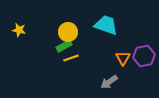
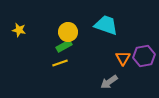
yellow line: moved 11 px left, 5 px down
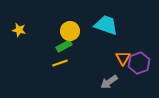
yellow circle: moved 2 px right, 1 px up
purple hexagon: moved 5 px left, 7 px down; rotated 10 degrees counterclockwise
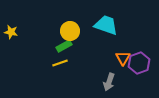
yellow star: moved 8 px left, 2 px down
gray arrow: rotated 36 degrees counterclockwise
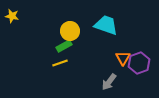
yellow star: moved 1 px right, 16 px up
gray arrow: rotated 18 degrees clockwise
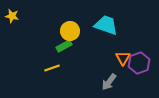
yellow line: moved 8 px left, 5 px down
